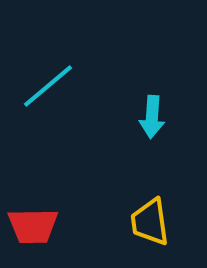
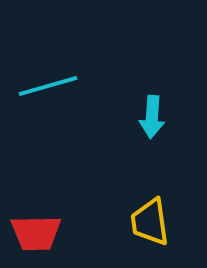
cyan line: rotated 24 degrees clockwise
red trapezoid: moved 3 px right, 7 px down
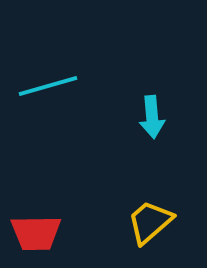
cyan arrow: rotated 9 degrees counterclockwise
yellow trapezoid: rotated 57 degrees clockwise
